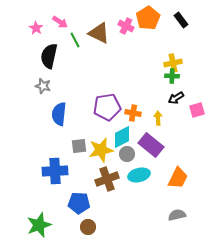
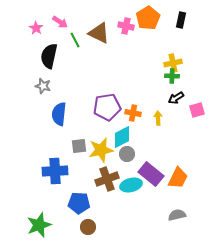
black rectangle: rotated 49 degrees clockwise
pink cross: rotated 14 degrees counterclockwise
purple rectangle: moved 29 px down
cyan ellipse: moved 8 px left, 10 px down
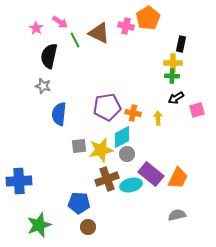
black rectangle: moved 24 px down
yellow cross: rotated 12 degrees clockwise
blue cross: moved 36 px left, 10 px down
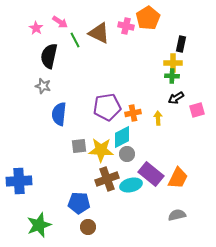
orange cross: rotated 21 degrees counterclockwise
yellow star: rotated 15 degrees clockwise
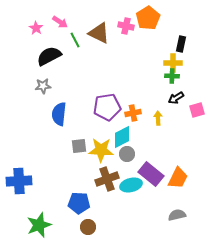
black semicircle: rotated 50 degrees clockwise
gray star: rotated 21 degrees counterclockwise
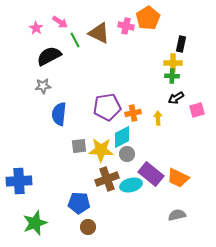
orange trapezoid: rotated 90 degrees clockwise
green star: moved 4 px left, 2 px up
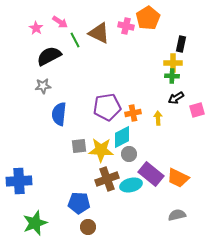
gray circle: moved 2 px right
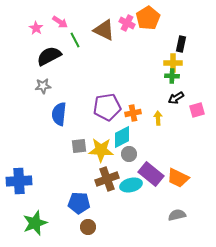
pink cross: moved 1 px right, 3 px up; rotated 14 degrees clockwise
brown triangle: moved 5 px right, 3 px up
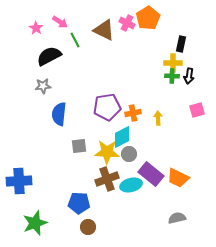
black arrow: moved 13 px right, 22 px up; rotated 49 degrees counterclockwise
yellow star: moved 6 px right, 2 px down
gray semicircle: moved 3 px down
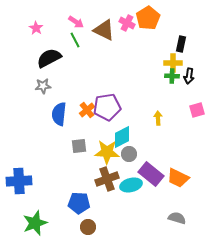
pink arrow: moved 16 px right
black semicircle: moved 2 px down
orange cross: moved 46 px left, 3 px up; rotated 28 degrees counterclockwise
gray semicircle: rotated 30 degrees clockwise
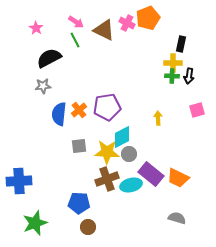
orange pentagon: rotated 10 degrees clockwise
orange cross: moved 8 px left
